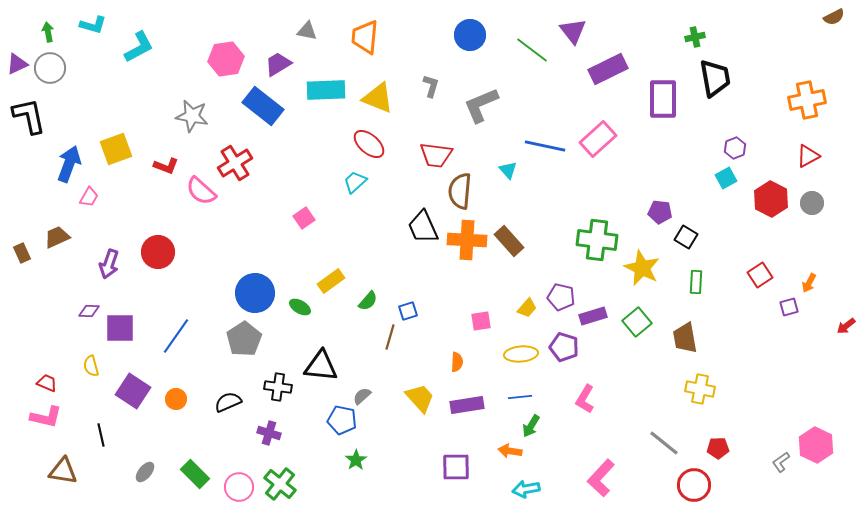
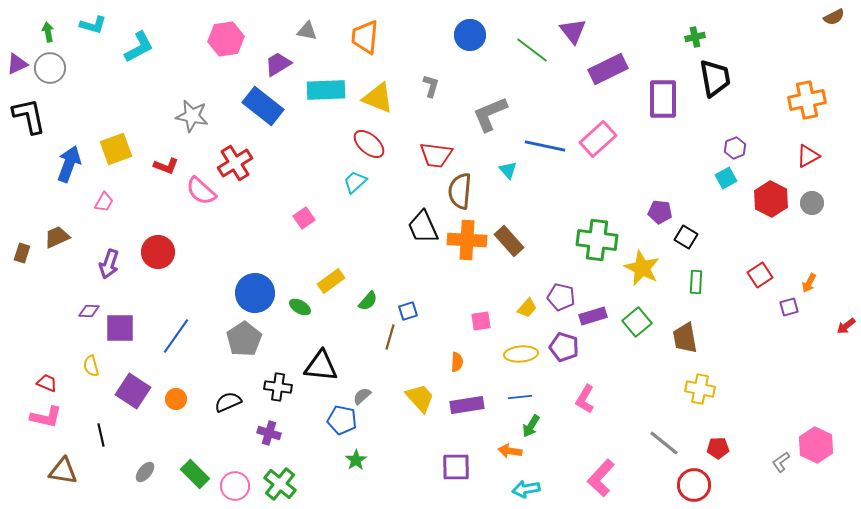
pink hexagon at (226, 59): moved 20 px up
gray L-shape at (481, 105): moved 9 px right, 9 px down
pink trapezoid at (89, 197): moved 15 px right, 5 px down
brown rectangle at (22, 253): rotated 42 degrees clockwise
pink circle at (239, 487): moved 4 px left, 1 px up
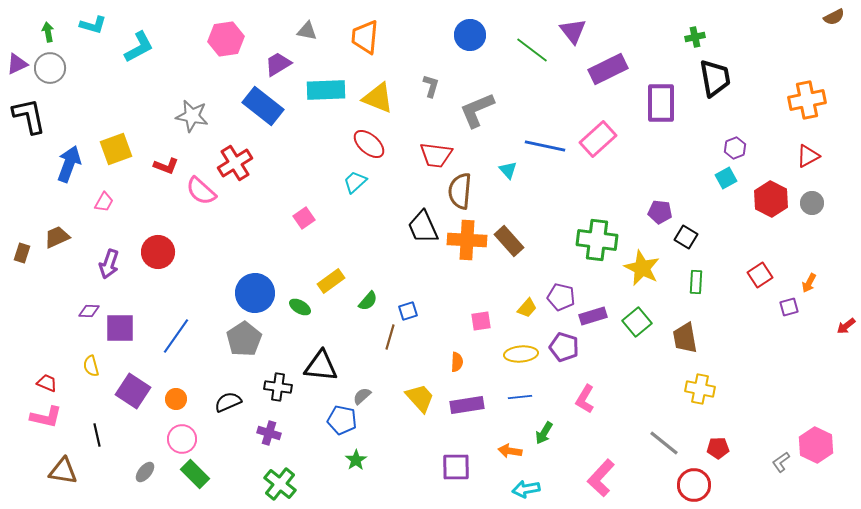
purple rectangle at (663, 99): moved 2 px left, 4 px down
gray L-shape at (490, 114): moved 13 px left, 4 px up
green arrow at (531, 426): moved 13 px right, 7 px down
black line at (101, 435): moved 4 px left
pink circle at (235, 486): moved 53 px left, 47 px up
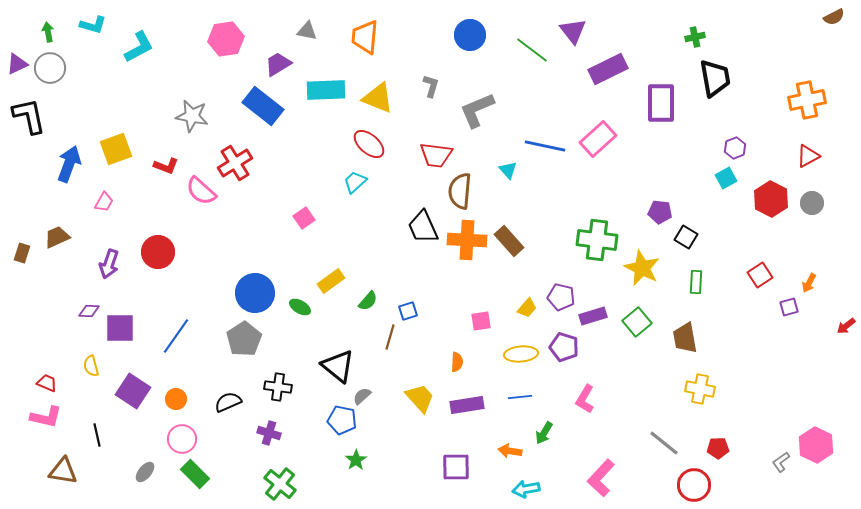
black triangle at (321, 366): moved 17 px right; rotated 33 degrees clockwise
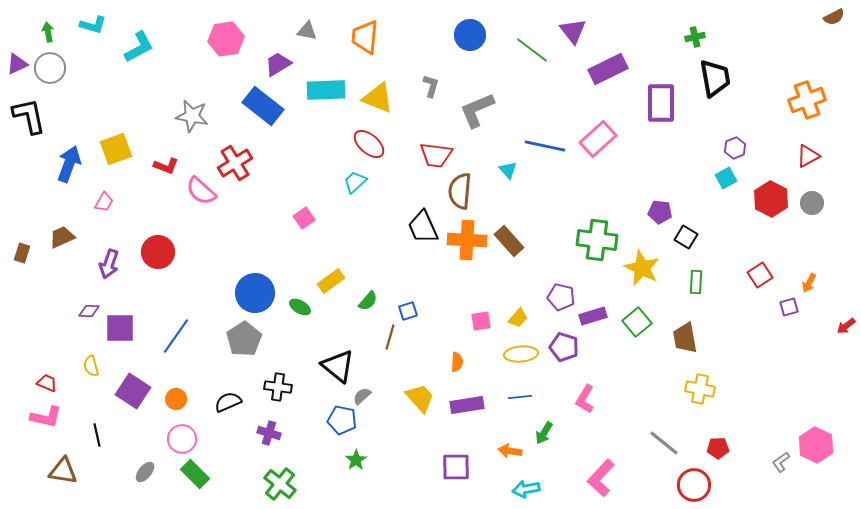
orange cross at (807, 100): rotated 9 degrees counterclockwise
brown trapezoid at (57, 237): moved 5 px right
yellow trapezoid at (527, 308): moved 9 px left, 10 px down
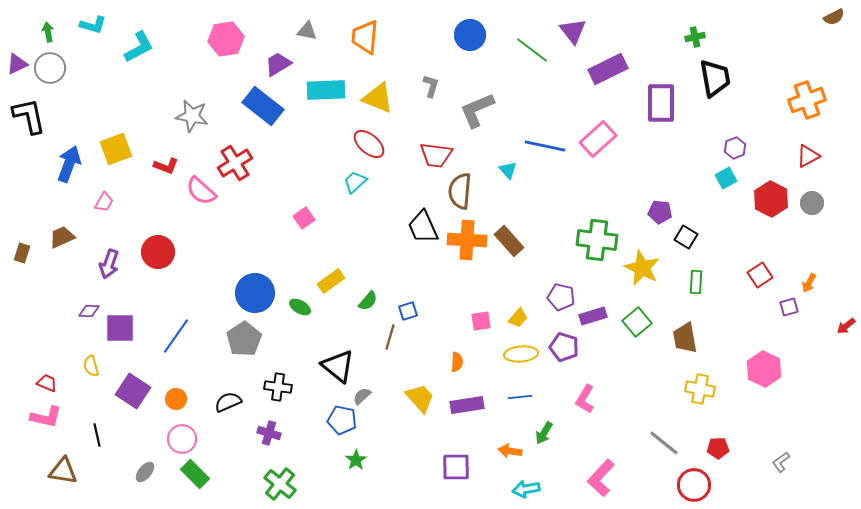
pink hexagon at (816, 445): moved 52 px left, 76 px up
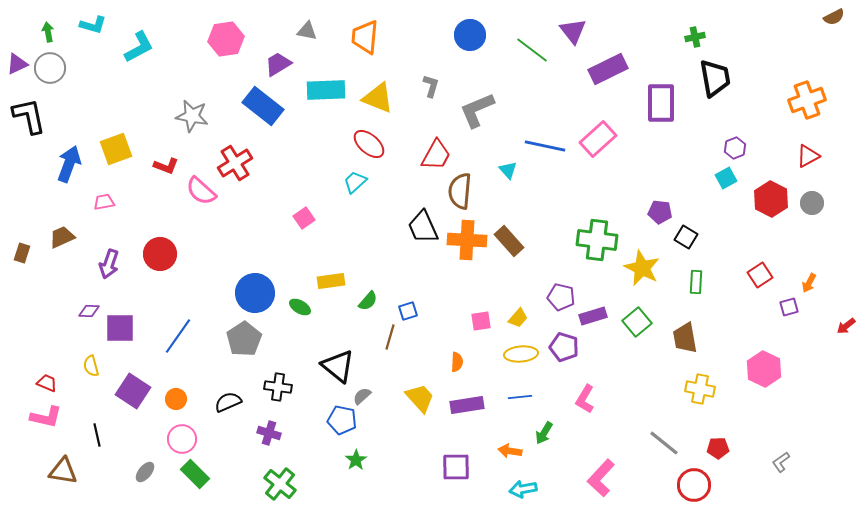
red trapezoid at (436, 155): rotated 68 degrees counterclockwise
pink trapezoid at (104, 202): rotated 130 degrees counterclockwise
red circle at (158, 252): moved 2 px right, 2 px down
yellow rectangle at (331, 281): rotated 28 degrees clockwise
blue line at (176, 336): moved 2 px right
cyan arrow at (526, 489): moved 3 px left
